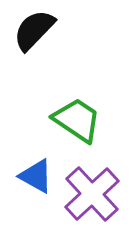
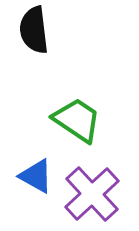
black semicircle: rotated 51 degrees counterclockwise
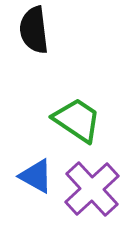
purple cross: moved 5 px up
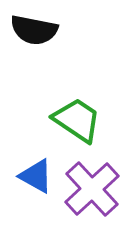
black semicircle: rotated 72 degrees counterclockwise
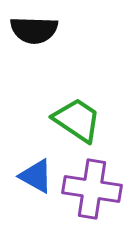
black semicircle: rotated 9 degrees counterclockwise
purple cross: rotated 38 degrees counterclockwise
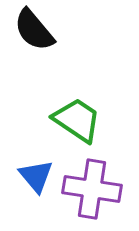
black semicircle: rotated 48 degrees clockwise
blue triangle: rotated 21 degrees clockwise
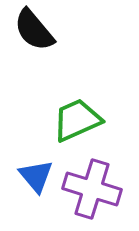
green trapezoid: rotated 58 degrees counterclockwise
purple cross: rotated 8 degrees clockwise
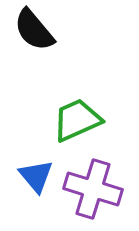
purple cross: moved 1 px right
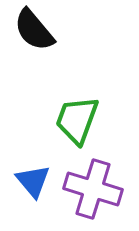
green trapezoid: rotated 46 degrees counterclockwise
blue triangle: moved 3 px left, 5 px down
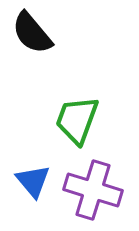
black semicircle: moved 2 px left, 3 px down
purple cross: moved 1 px down
